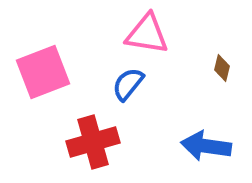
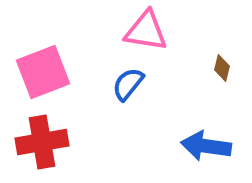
pink triangle: moved 1 px left, 3 px up
red cross: moved 51 px left; rotated 6 degrees clockwise
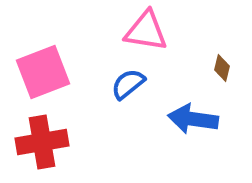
blue semicircle: rotated 12 degrees clockwise
blue arrow: moved 13 px left, 27 px up
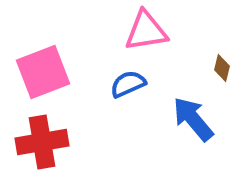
pink triangle: rotated 18 degrees counterclockwise
blue semicircle: rotated 15 degrees clockwise
blue arrow: rotated 42 degrees clockwise
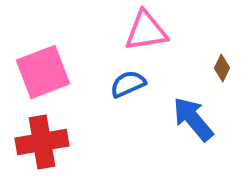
brown diamond: rotated 12 degrees clockwise
